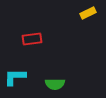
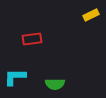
yellow rectangle: moved 3 px right, 2 px down
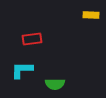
yellow rectangle: rotated 28 degrees clockwise
cyan L-shape: moved 7 px right, 7 px up
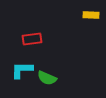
green semicircle: moved 8 px left, 6 px up; rotated 24 degrees clockwise
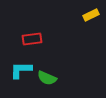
yellow rectangle: rotated 28 degrees counterclockwise
cyan L-shape: moved 1 px left
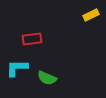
cyan L-shape: moved 4 px left, 2 px up
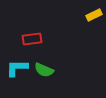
yellow rectangle: moved 3 px right
green semicircle: moved 3 px left, 8 px up
